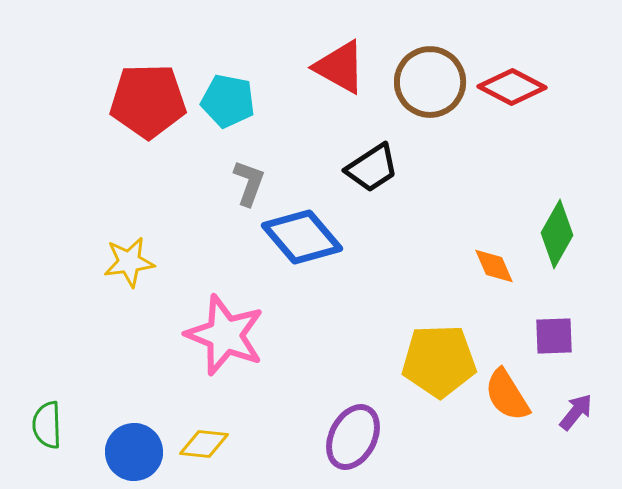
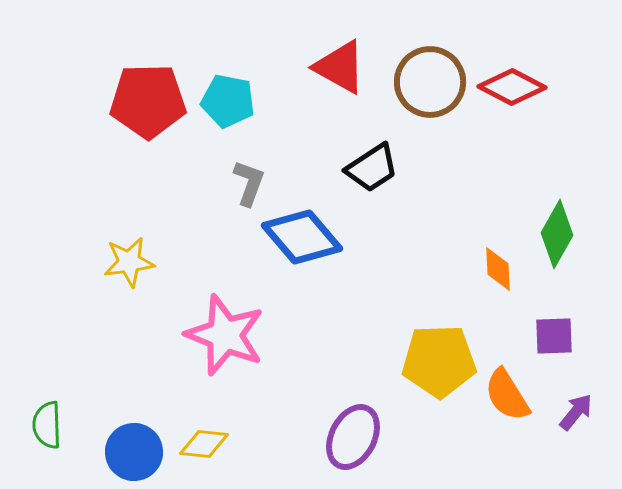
orange diamond: moved 4 px right, 3 px down; rotated 21 degrees clockwise
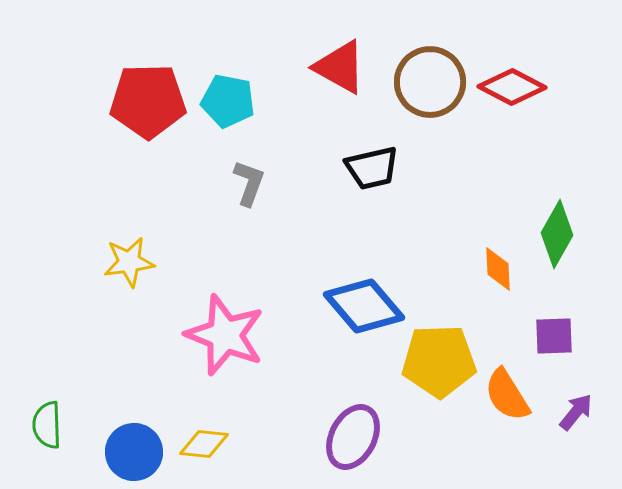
black trapezoid: rotated 20 degrees clockwise
blue diamond: moved 62 px right, 69 px down
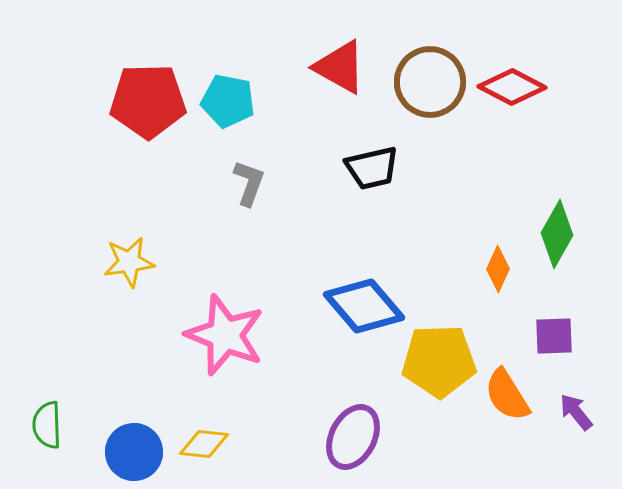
orange diamond: rotated 27 degrees clockwise
purple arrow: rotated 78 degrees counterclockwise
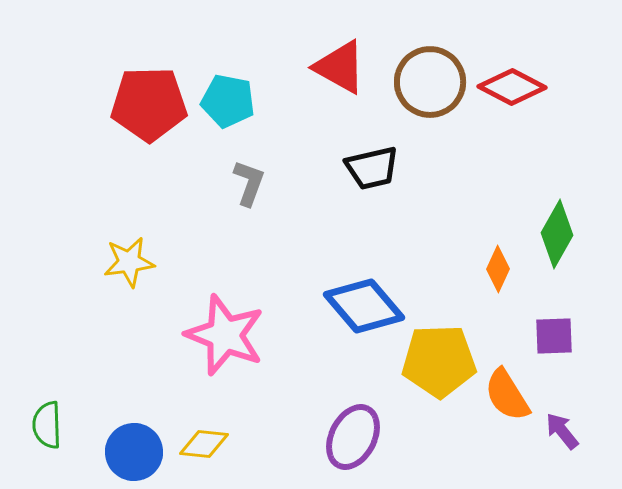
red pentagon: moved 1 px right, 3 px down
purple arrow: moved 14 px left, 19 px down
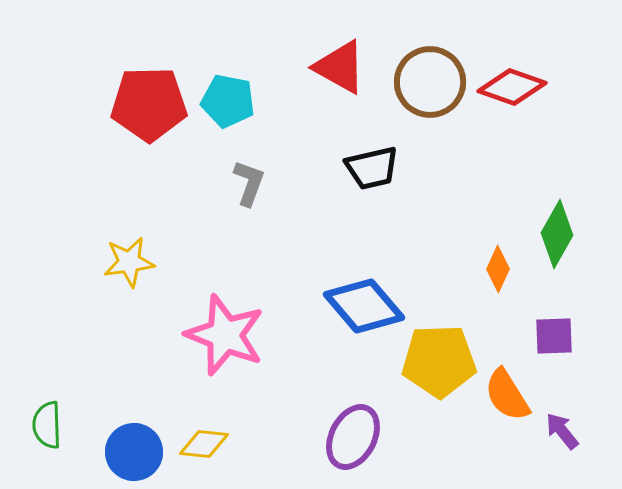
red diamond: rotated 8 degrees counterclockwise
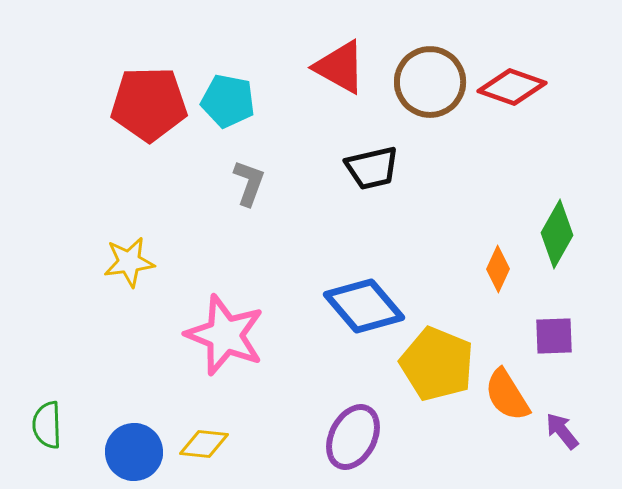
yellow pentagon: moved 2 px left, 3 px down; rotated 24 degrees clockwise
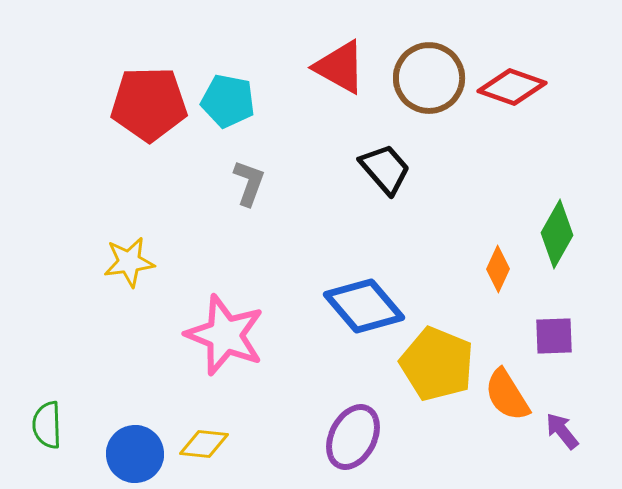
brown circle: moved 1 px left, 4 px up
black trapezoid: moved 13 px right, 1 px down; rotated 118 degrees counterclockwise
blue circle: moved 1 px right, 2 px down
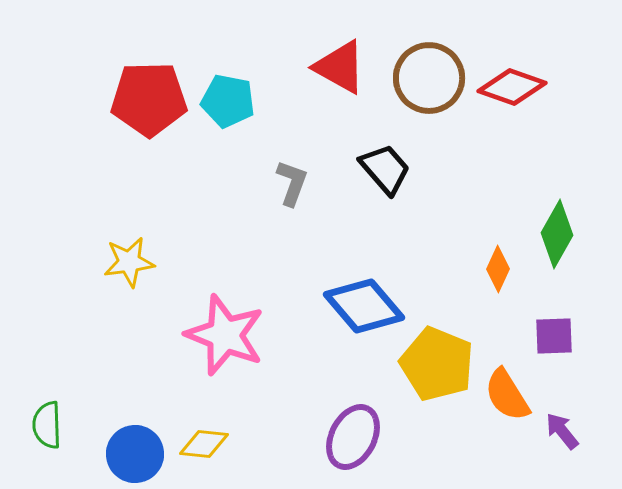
red pentagon: moved 5 px up
gray L-shape: moved 43 px right
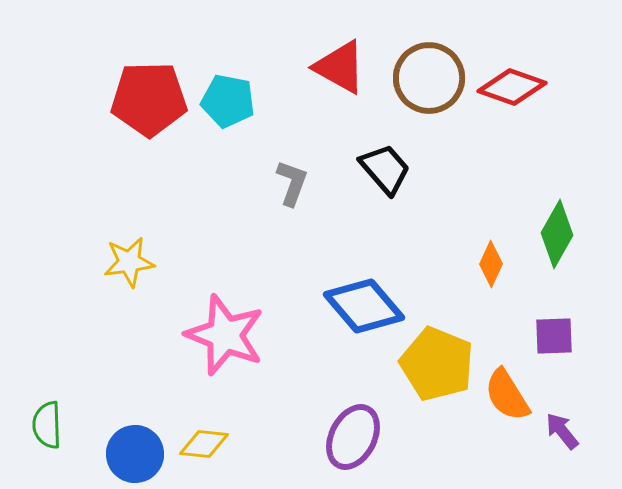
orange diamond: moved 7 px left, 5 px up
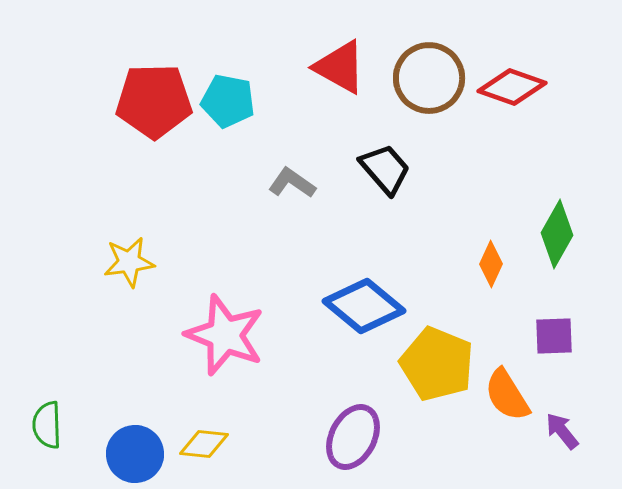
red pentagon: moved 5 px right, 2 px down
gray L-shape: rotated 75 degrees counterclockwise
blue diamond: rotated 10 degrees counterclockwise
